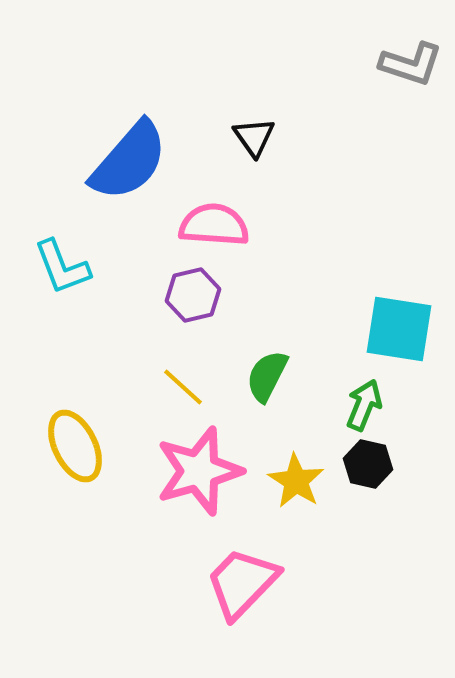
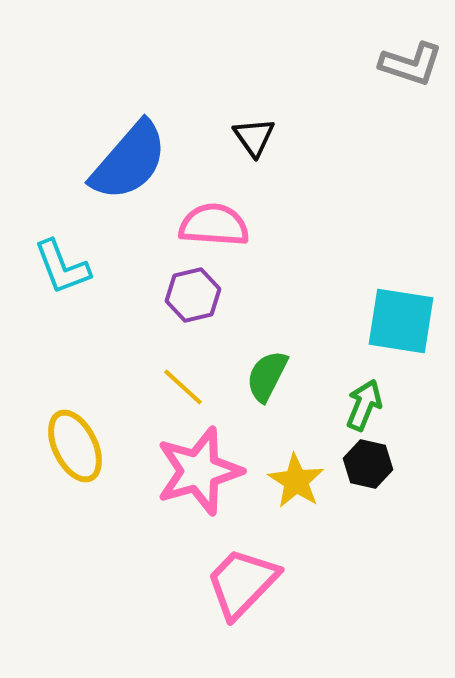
cyan square: moved 2 px right, 8 px up
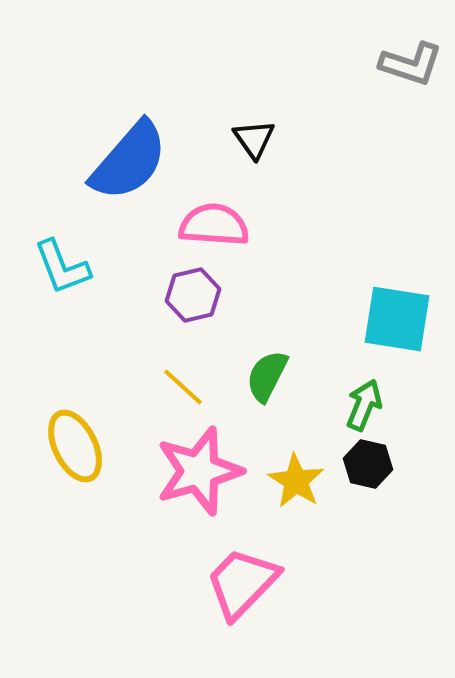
black triangle: moved 2 px down
cyan square: moved 4 px left, 2 px up
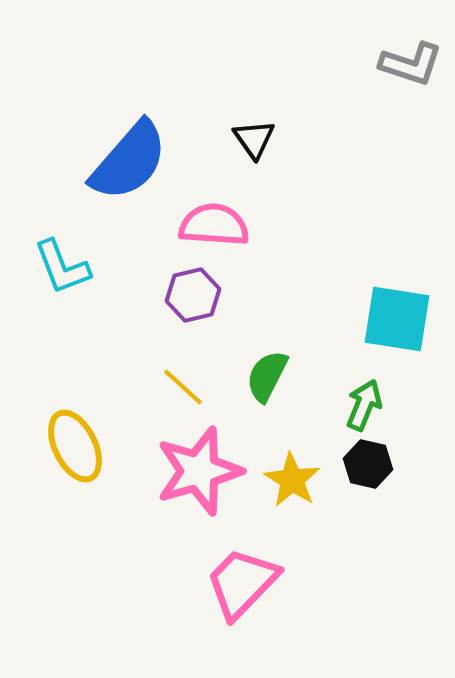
yellow star: moved 4 px left, 1 px up
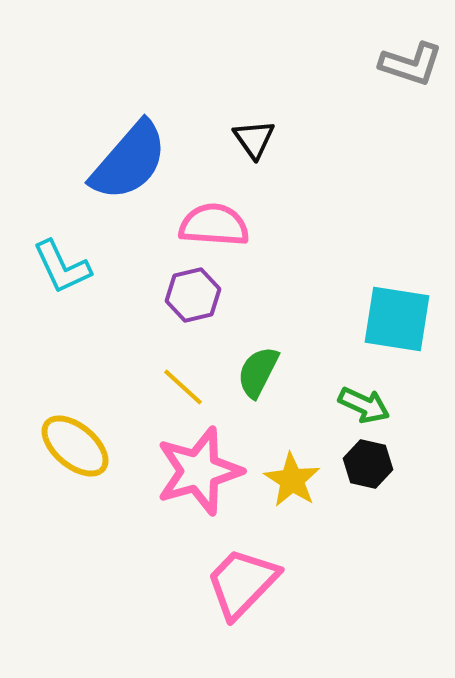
cyan L-shape: rotated 4 degrees counterclockwise
green semicircle: moved 9 px left, 4 px up
green arrow: rotated 93 degrees clockwise
yellow ellipse: rotated 24 degrees counterclockwise
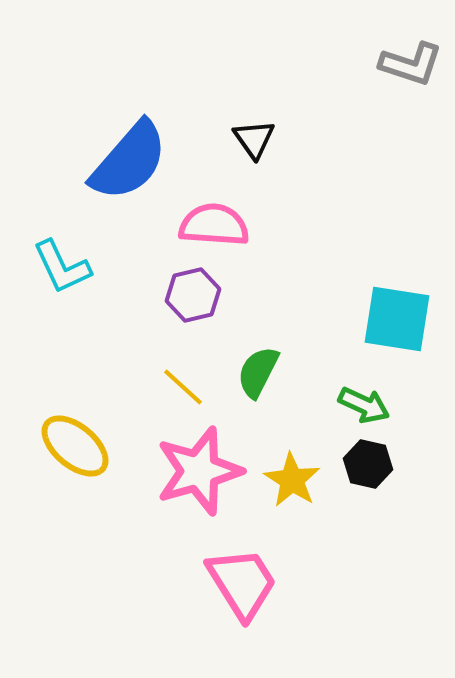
pink trapezoid: rotated 104 degrees clockwise
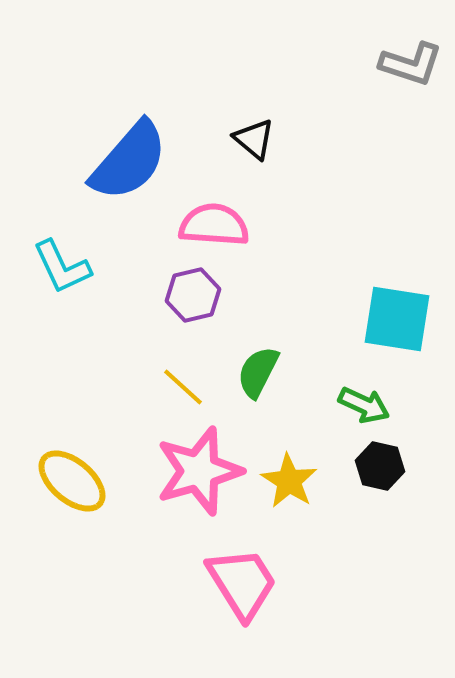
black triangle: rotated 15 degrees counterclockwise
yellow ellipse: moved 3 px left, 35 px down
black hexagon: moved 12 px right, 2 px down
yellow star: moved 3 px left, 1 px down
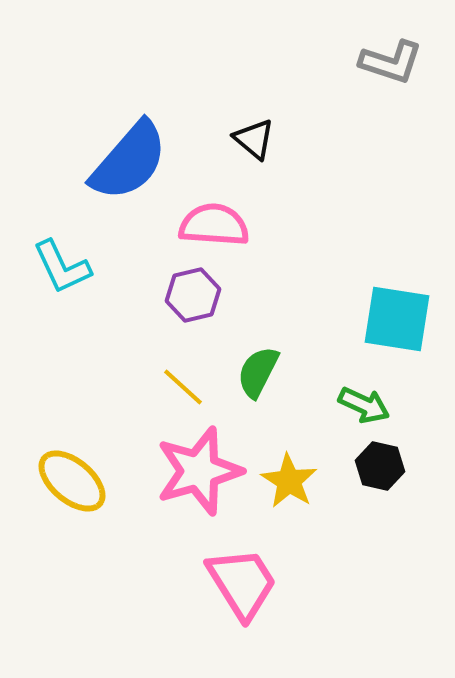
gray L-shape: moved 20 px left, 2 px up
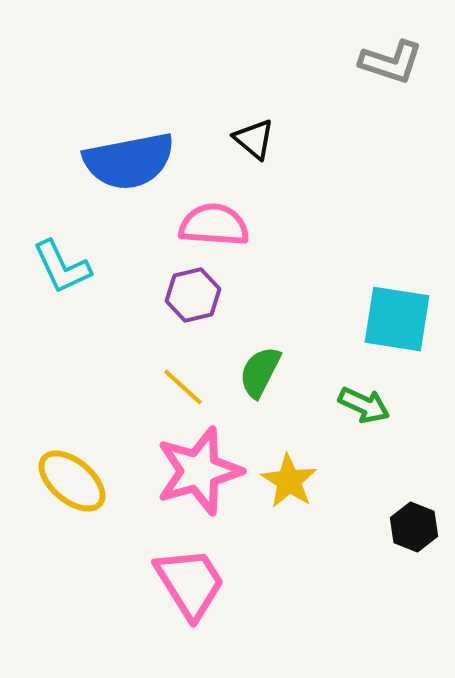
blue semicircle: rotated 38 degrees clockwise
green semicircle: moved 2 px right
black hexagon: moved 34 px right, 61 px down; rotated 9 degrees clockwise
pink trapezoid: moved 52 px left
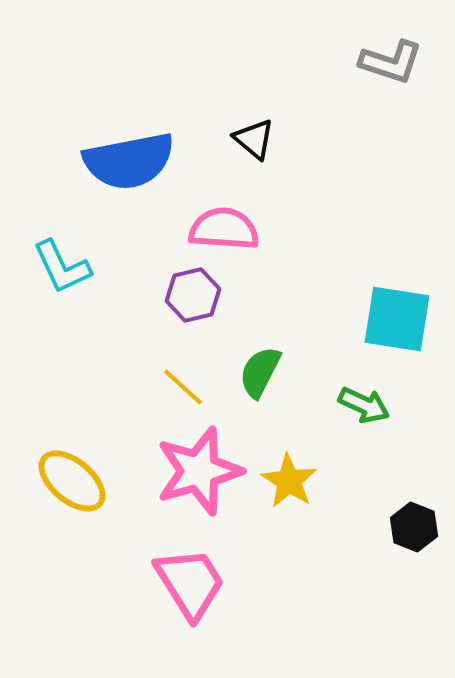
pink semicircle: moved 10 px right, 4 px down
